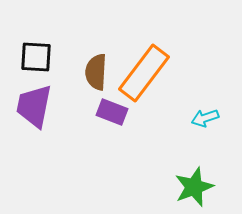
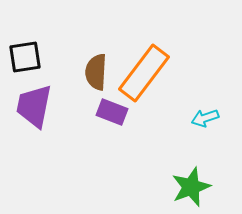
black square: moved 11 px left; rotated 12 degrees counterclockwise
green star: moved 3 px left
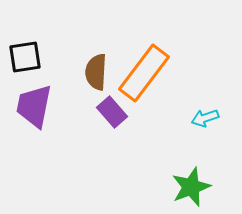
purple rectangle: rotated 28 degrees clockwise
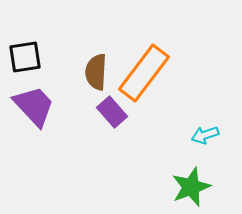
purple trapezoid: rotated 126 degrees clockwise
cyan arrow: moved 17 px down
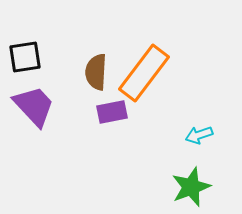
purple rectangle: rotated 60 degrees counterclockwise
cyan arrow: moved 6 px left
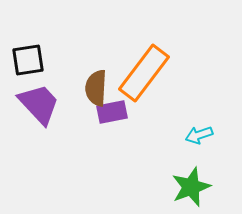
black square: moved 3 px right, 3 px down
brown semicircle: moved 16 px down
purple trapezoid: moved 5 px right, 2 px up
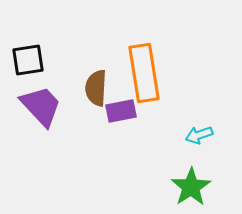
orange rectangle: rotated 46 degrees counterclockwise
purple trapezoid: moved 2 px right, 2 px down
purple rectangle: moved 9 px right, 1 px up
green star: rotated 12 degrees counterclockwise
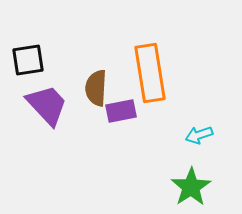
orange rectangle: moved 6 px right
purple trapezoid: moved 6 px right, 1 px up
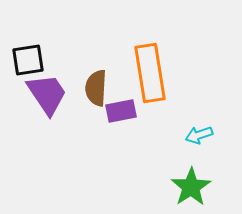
purple trapezoid: moved 11 px up; rotated 9 degrees clockwise
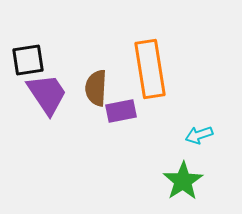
orange rectangle: moved 4 px up
green star: moved 8 px left, 6 px up
